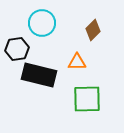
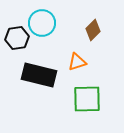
black hexagon: moved 11 px up
orange triangle: rotated 18 degrees counterclockwise
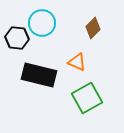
brown diamond: moved 2 px up
black hexagon: rotated 15 degrees clockwise
orange triangle: rotated 42 degrees clockwise
green square: moved 1 px up; rotated 28 degrees counterclockwise
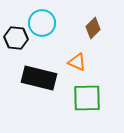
black hexagon: moved 1 px left
black rectangle: moved 3 px down
green square: rotated 28 degrees clockwise
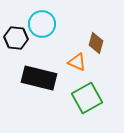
cyan circle: moved 1 px down
brown diamond: moved 3 px right, 15 px down; rotated 30 degrees counterclockwise
green square: rotated 28 degrees counterclockwise
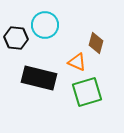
cyan circle: moved 3 px right, 1 px down
green square: moved 6 px up; rotated 12 degrees clockwise
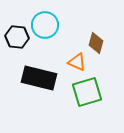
black hexagon: moved 1 px right, 1 px up
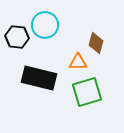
orange triangle: moved 1 px right; rotated 24 degrees counterclockwise
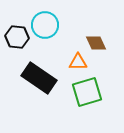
brown diamond: rotated 40 degrees counterclockwise
black rectangle: rotated 20 degrees clockwise
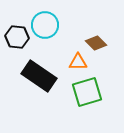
brown diamond: rotated 20 degrees counterclockwise
black rectangle: moved 2 px up
